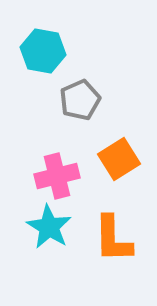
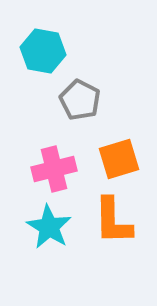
gray pentagon: rotated 21 degrees counterclockwise
orange square: rotated 15 degrees clockwise
pink cross: moved 3 px left, 7 px up
orange L-shape: moved 18 px up
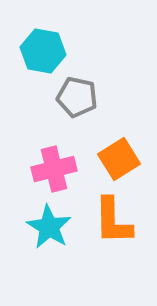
gray pentagon: moved 3 px left, 3 px up; rotated 15 degrees counterclockwise
orange square: rotated 15 degrees counterclockwise
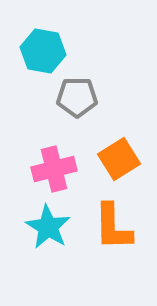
gray pentagon: rotated 12 degrees counterclockwise
orange L-shape: moved 6 px down
cyan star: moved 1 px left
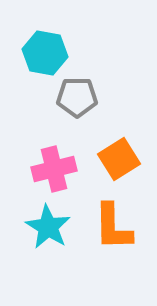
cyan hexagon: moved 2 px right, 2 px down
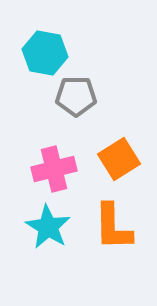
gray pentagon: moved 1 px left, 1 px up
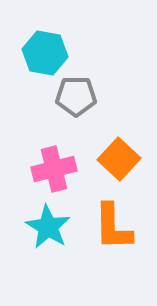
orange square: rotated 15 degrees counterclockwise
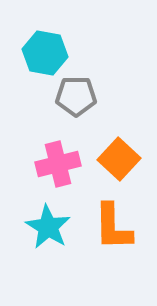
pink cross: moved 4 px right, 5 px up
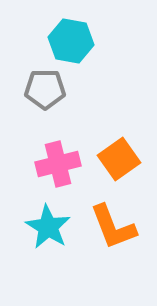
cyan hexagon: moved 26 px right, 12 px up
gray pentagon: moved 31 px left, 7 px up
orange square: rotated 12 degrees clockwise
orange L-shape: rotated 20 degrees counterclockwise
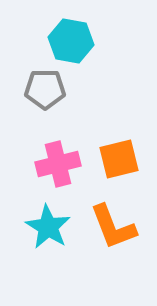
orange square: rotated 21 degrees clockwise
